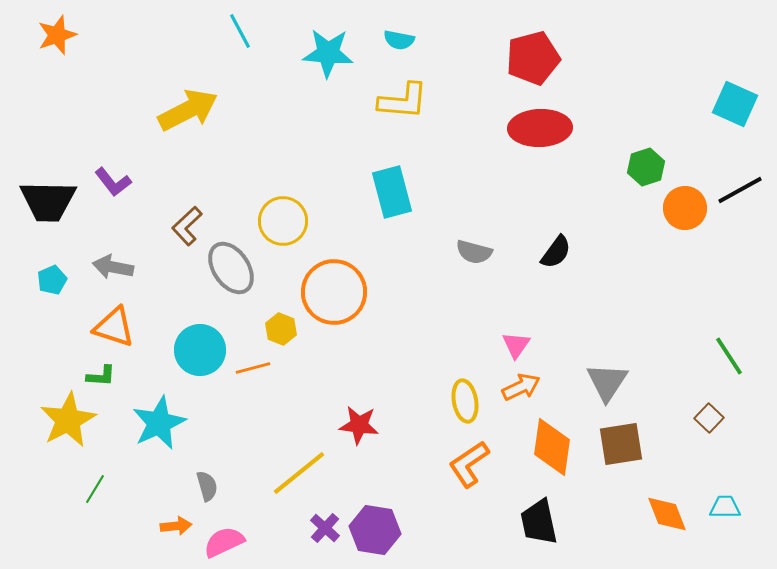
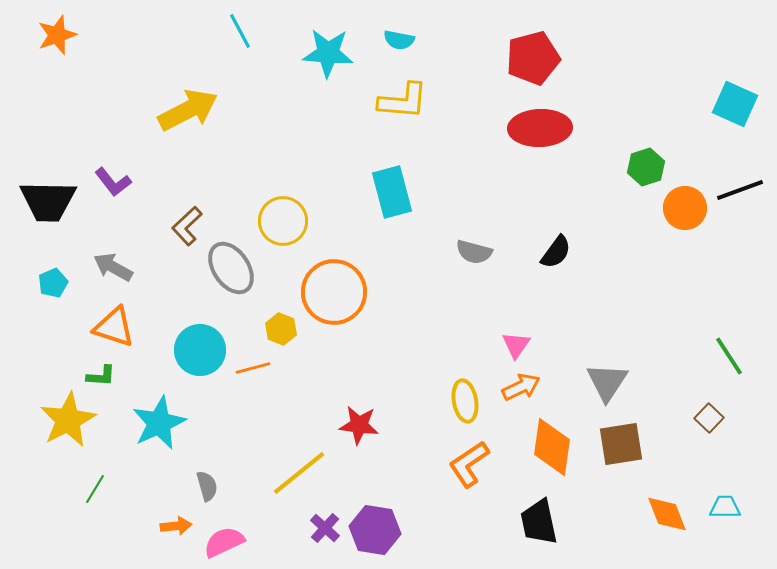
black line at (740, 190): rotated 9 degrees clockwise
gray arrow at (113, 267): rotated 18 degrees clockwise
cyan pentagon at (52, 280): moved 1 px right, 3 px down
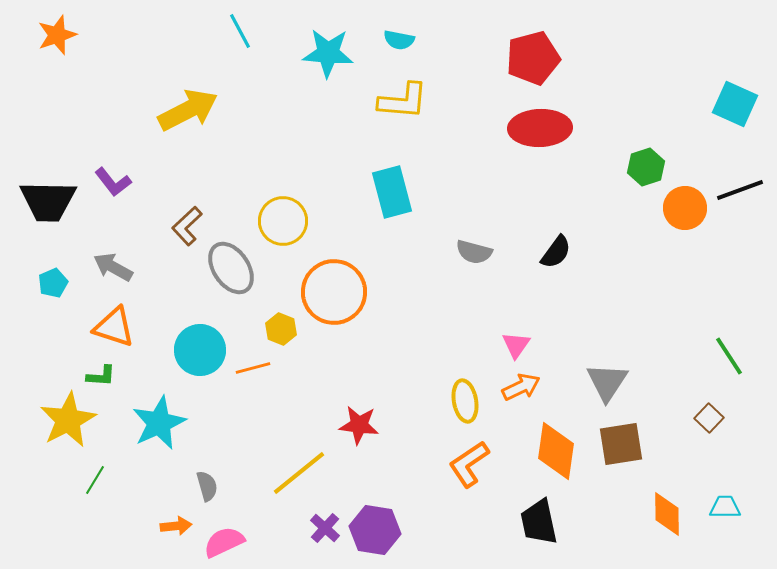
orange diamond at (552, 447): moved 4 px right, 4 px down
green line at (95, 489): moved 9 px up
orange diamond at (667, 514): rotated 21 degrees clockwise
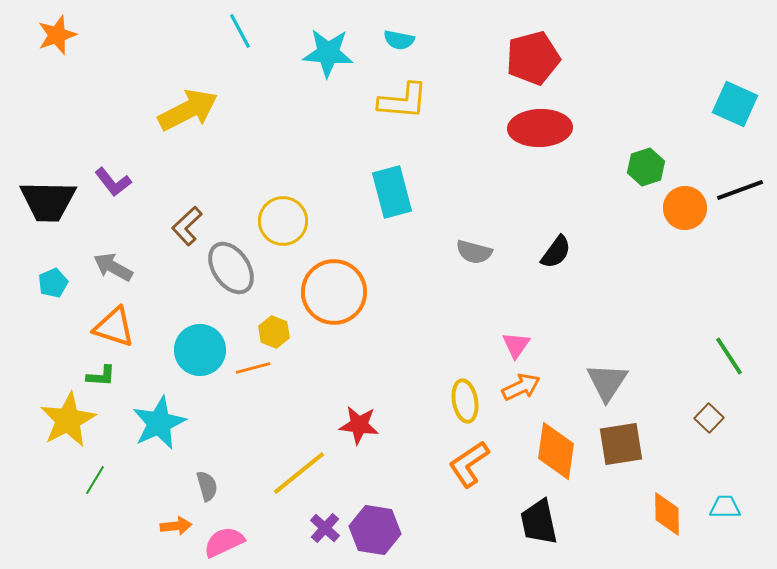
yellow hexagon at (281, 329): moved 7 px left, 3 px down
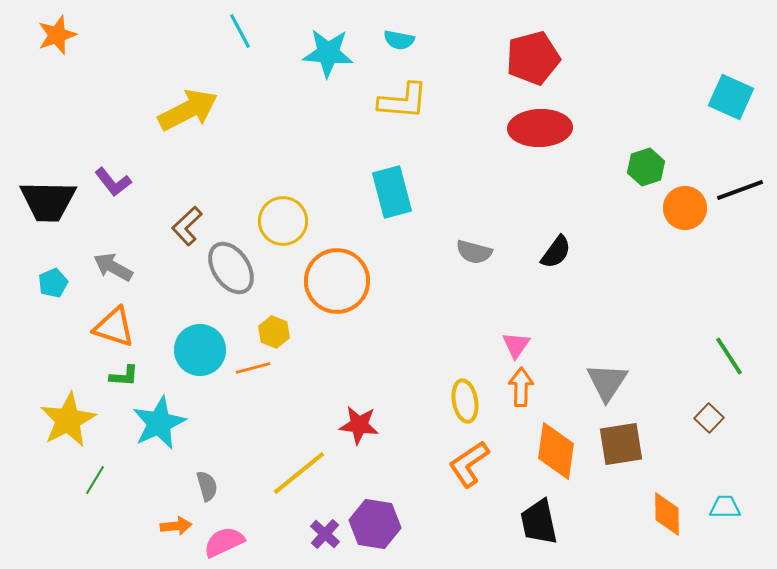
cyan square at (735, 104): moved 4 px left, 7 px up
orange circle at (334, 292): moved 3 px right, 11 px up
green L-shape at (101, 376): moved 23 px right
orange arrow at (521, 387): rotated 63 degrees counterclockwise
purple cross at (325, 528): moved 6 px down
purple hexagon at (375, 530): moved 6 px up
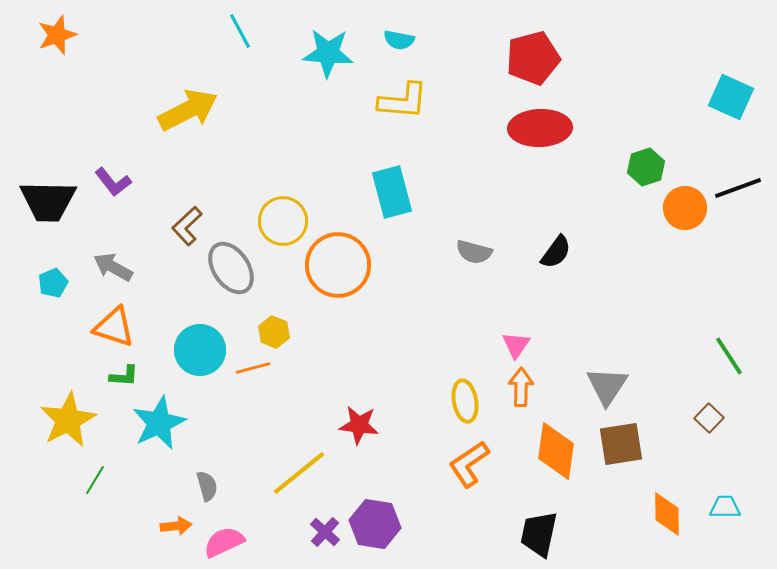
black line at (740, 190): moved 2 px left, 2 px up
orange circle at (337, 281): moved 1 px right, 16 px up
gray triangle at (607, 382): moved 4 px down
black trapezoid at (539, 522): moved 12 px down; rotated 24 degrees clockwise
purple cross at (325, 534): moved 2 px up
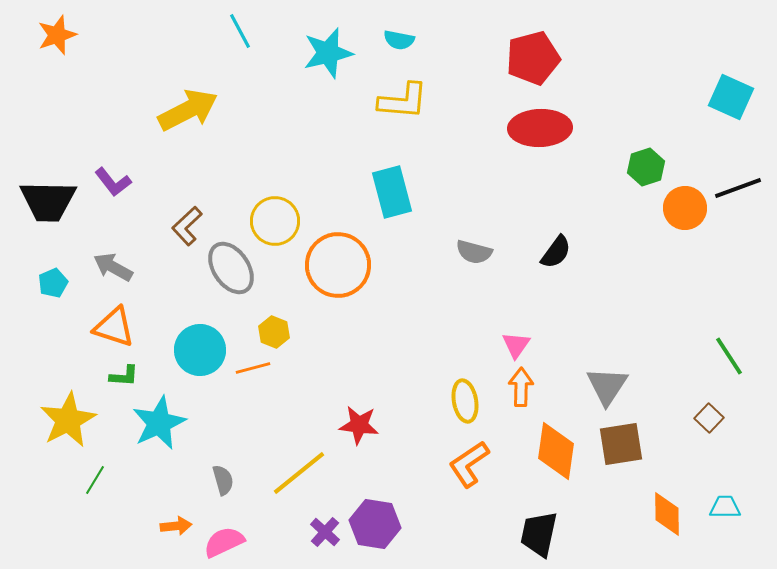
cyan star at (328, 53): rotated 18 degrees counterclockwise
yellow circle at (283, 221): moved 8 px left
gray semicircle at (207, 486): moved 16 px right, 6 px up
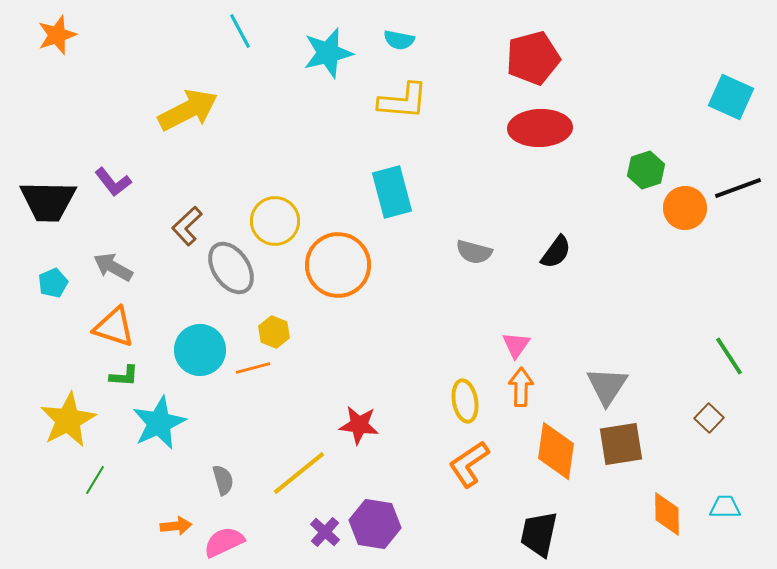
green hexagon at (646, 167): moved 3 px down
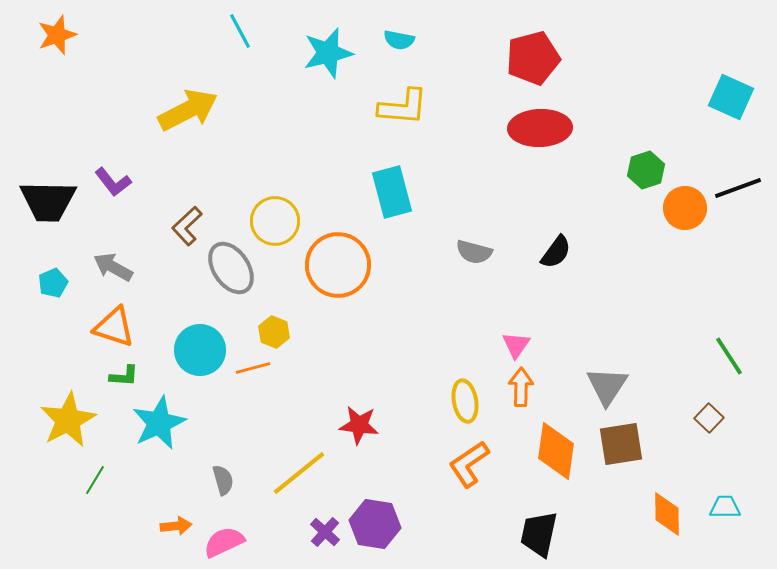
yellow L-shape at (403, 101): moved 6 px down
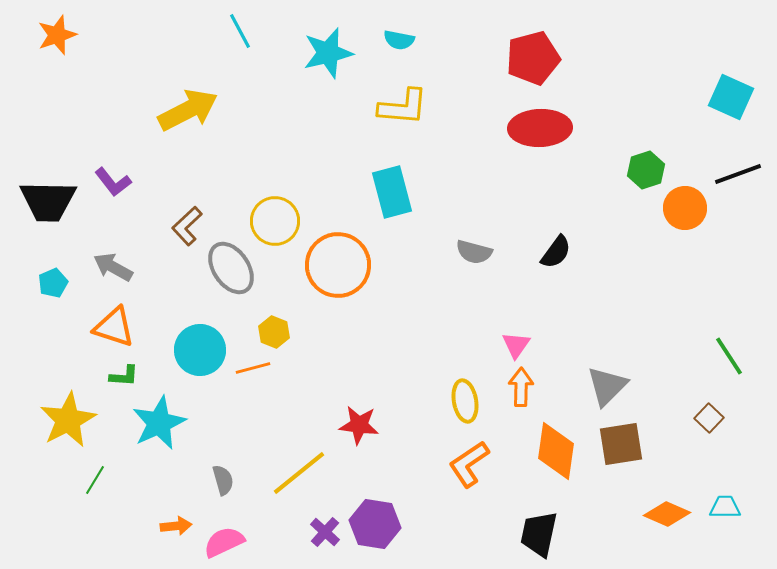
black line at (738, 188): moved 14 px up
gray triangle at (607, 386): rotated 12 degrees clockwise
orange diamond at (667, 514): rotated 66 degrees counterclockwise
